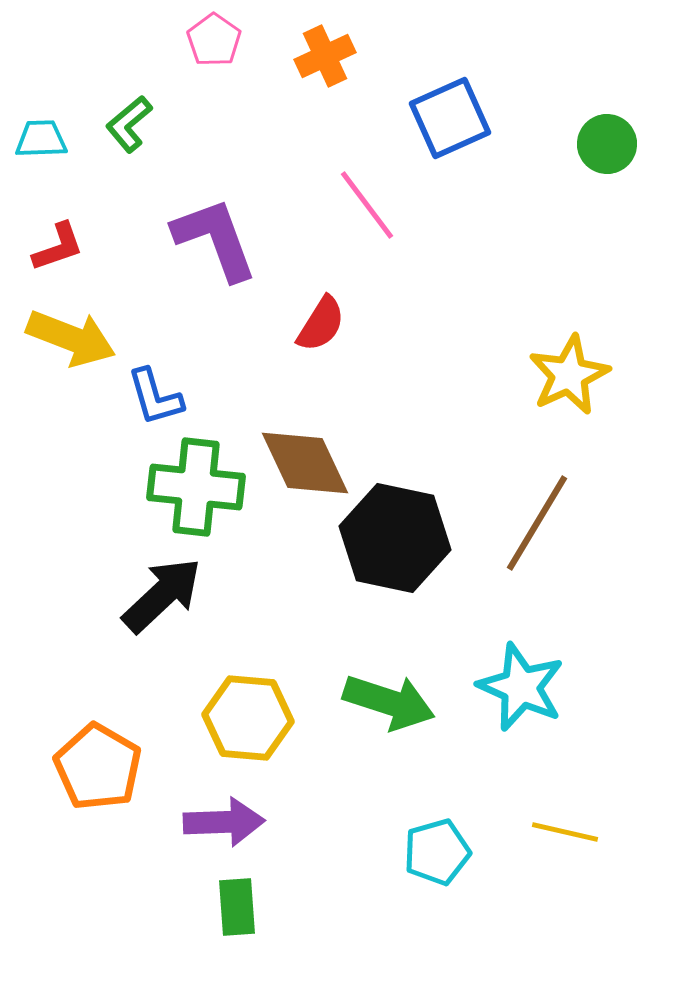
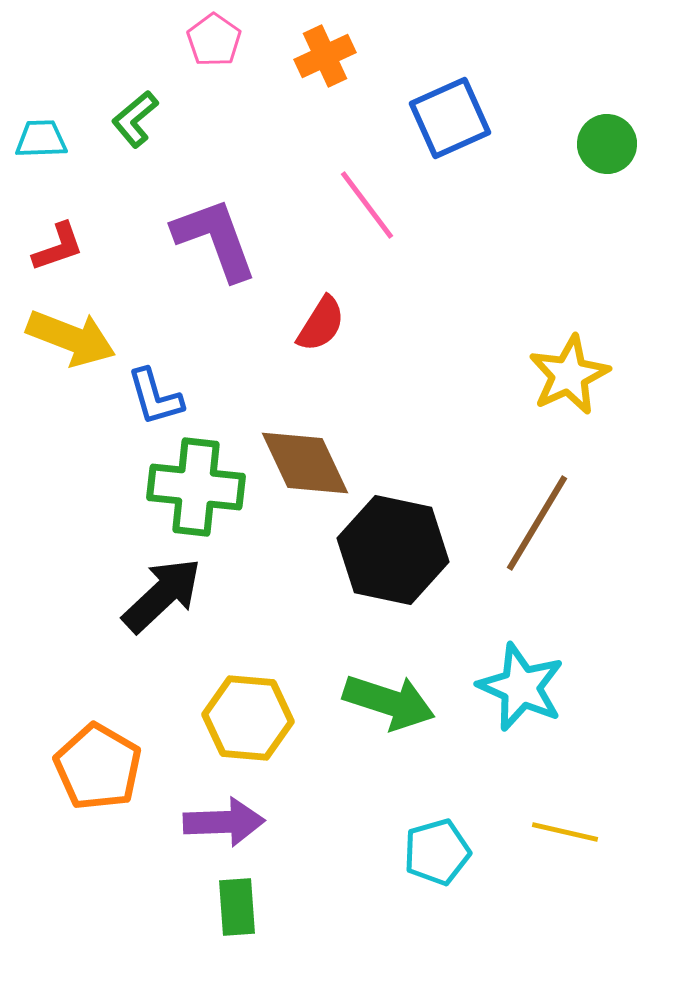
green L-shape: moved 6 px right, 5 px up
black hexagon: moved 2 px left, 12 px down
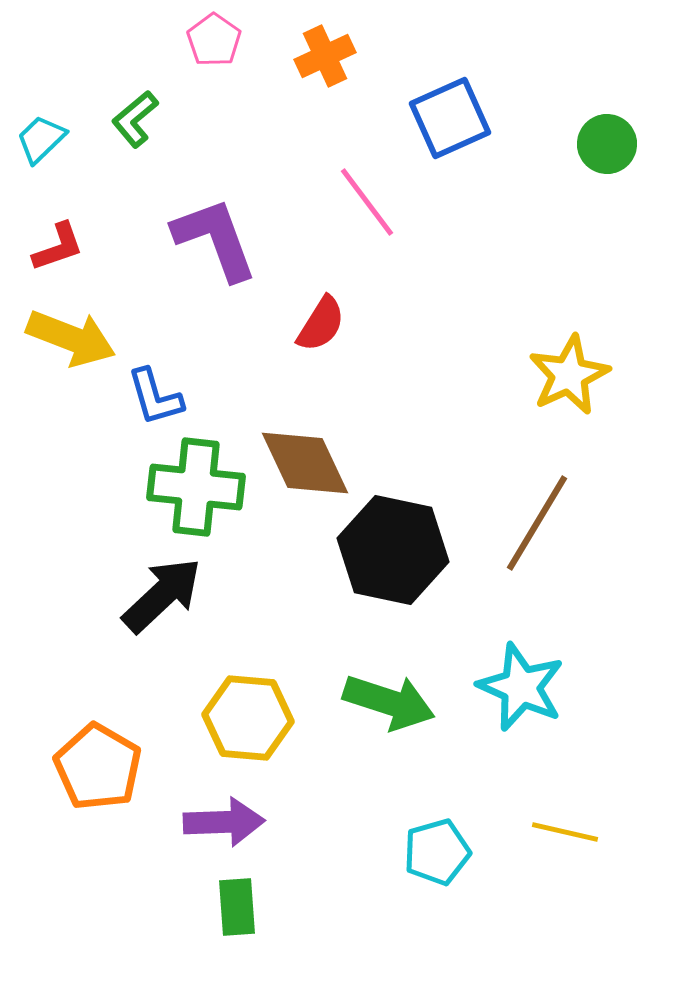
cyan trapezoid: rotated 42 degrees counterclockwise
pink line: moved 3 px up
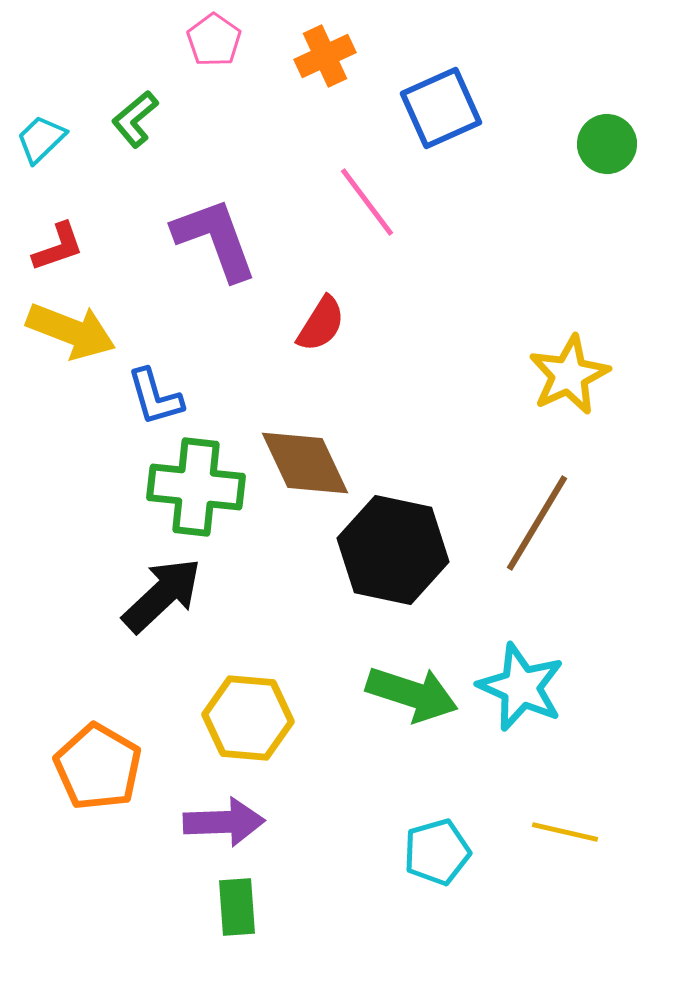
blue square: moved 9 px left, 10 px up
yellow arrow: moved 7 px up
green arrow: moved 23 px right, 8 px up
